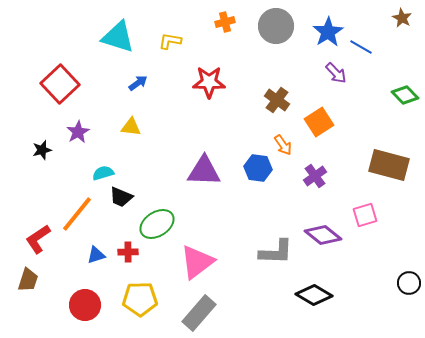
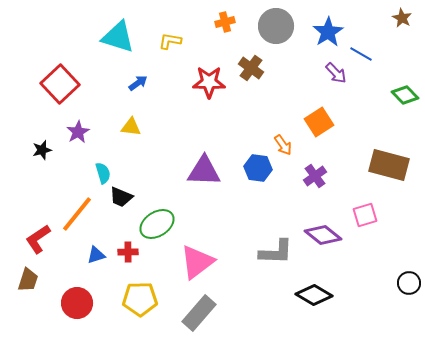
blue line: moved 7 px down
brown cross: moved 26 px left, 32 px up
cyan semicircle: rotated 90 degrees clockwise
red circle: moved 8 px left, 2 px up
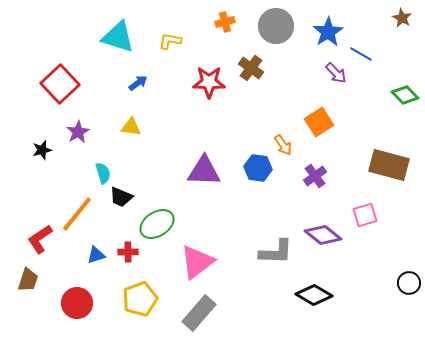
red L-shape: moved 2 px right
yellow pentagon: rotated 20 degrees counterclockwise
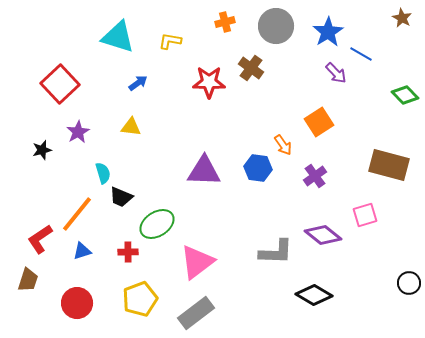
blue triangle: moved 14 px left, 4 px up
gray rectangle: moved 3 px left; rotated 12 degrees clockwise
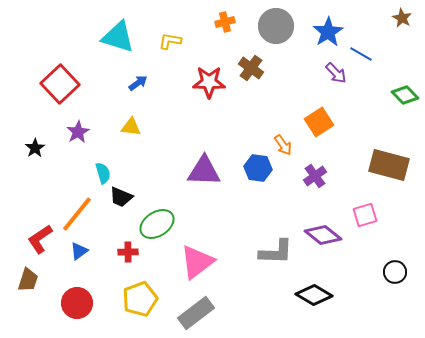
black star: moved 7 px left, 2 px up; rotated 18 degrees counterclockwise
blue triangle: moved 3 px left; rotated 18 degrees counterclockwise
black circle: moved 14 px left, 11 px up
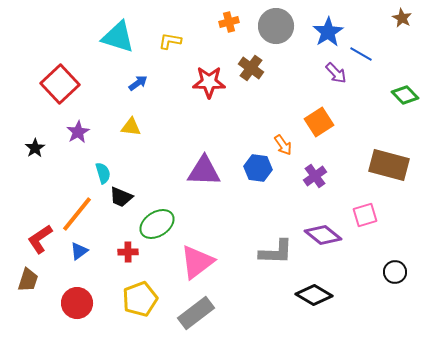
orange cross: moved 4 px right
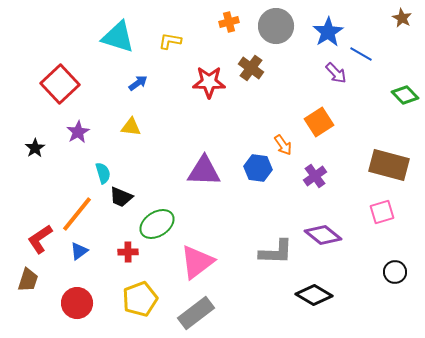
pink square: moved 17 px right, 3 px up
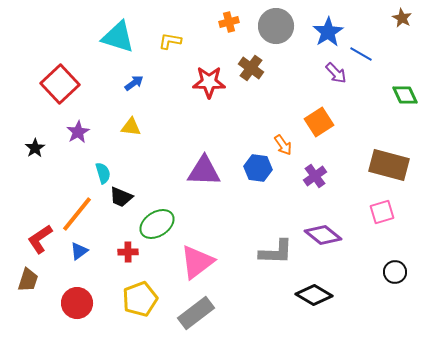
blue arrow: moved 4 px left
green diamond: rotated 20 degrees clockwise
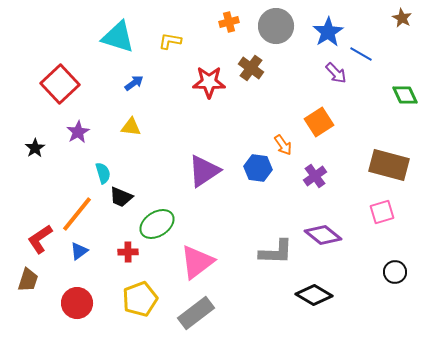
purple triangle: rotated 36 degrees counterclockwise
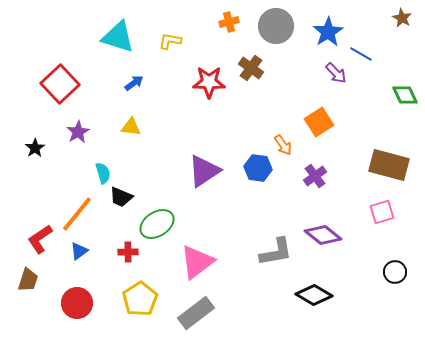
gray L-shape: rotated 12 degrees counterclockwise
yellow pentagon: rotated 12 degrees counterclockwise
